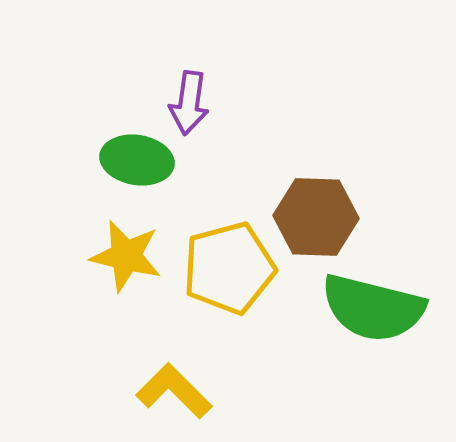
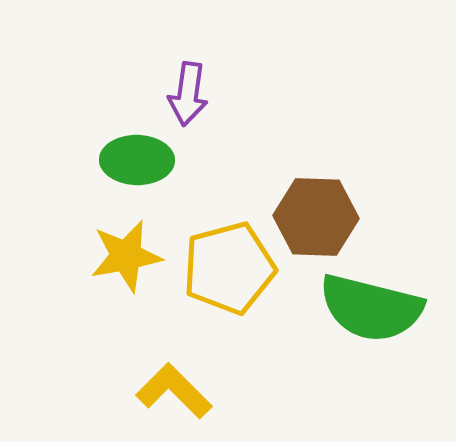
purple arrow: moved 1 px left, 9 px up
green ellipse: rotated 8 degrees counterclockwise
yellow star: rotated 24 degrees counterclockwise
green semicircle: moved 2 px left
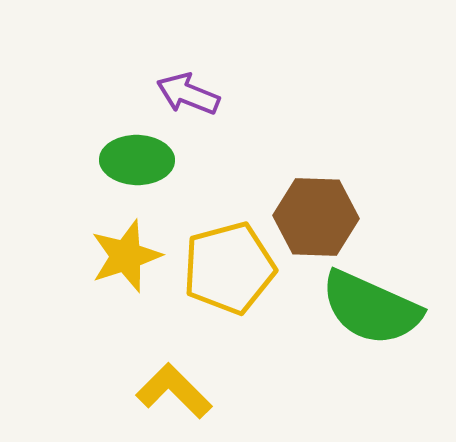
purple arrow: rotated 104 degrees clockwise
yellow star: rotated 8 degrees counterclockwise
green semicircle: rotated 10 degrees clockwise
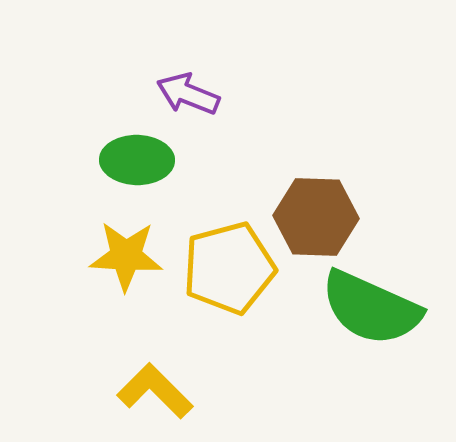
yellow star: rotated 22 degrees clockwise
yellow L-shape: moved 19 px left
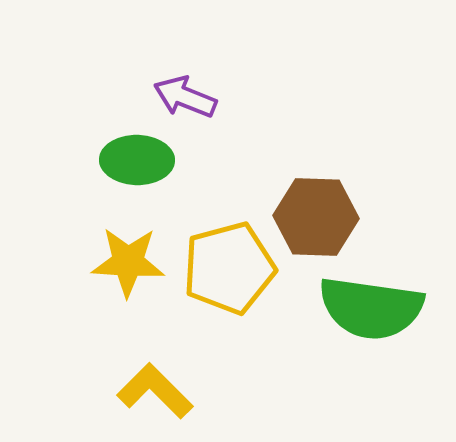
purple arrow: moved 3 px left, 3 px down
yellow star: moved 2 px right, 6 px down
green semicircle: rotated 16 degrees counterclockwise
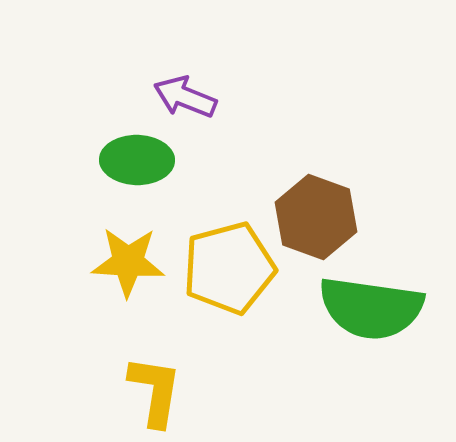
brown hexagon: rotated 18 degrees clockwise
yellow L-shape: rotated 54 degrees clockwise
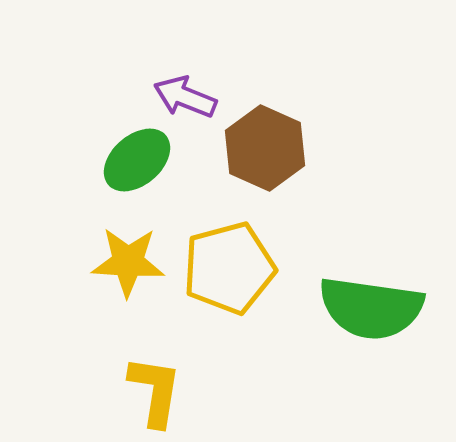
green ellipse: rotated 42 degrees counterclockwise
brown hexagon: moved 51 px left, 69 px up; rotated 4 degrees clockwise
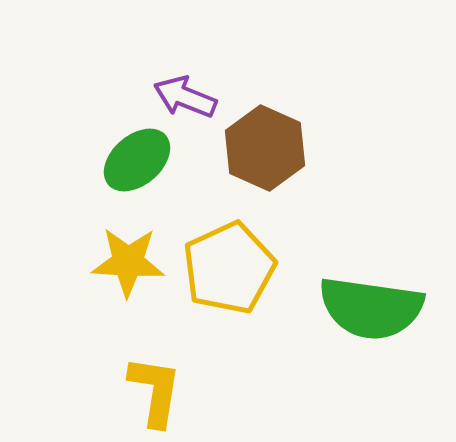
yellow pentagon: rotated 10 degrees counterclockwise
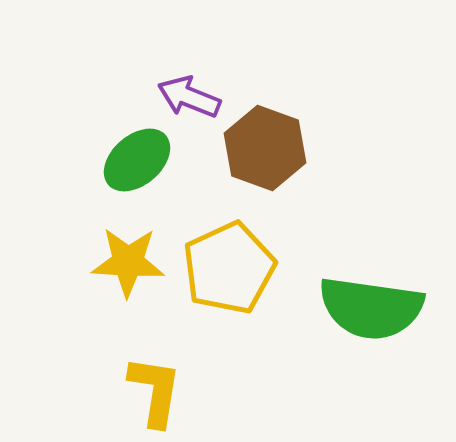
purple arrow: moved 4 px right
brown hexagon: rotated 4 degrees counterclockwise
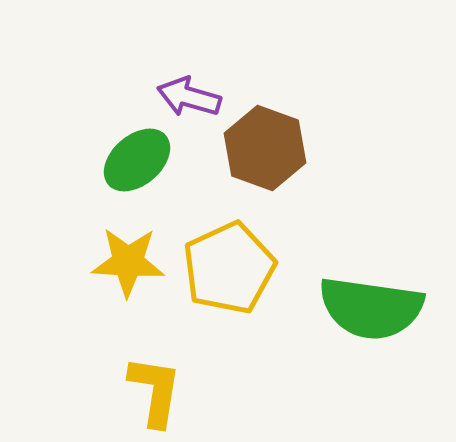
purple arrow: rotated 6 degrees counterclockwise
